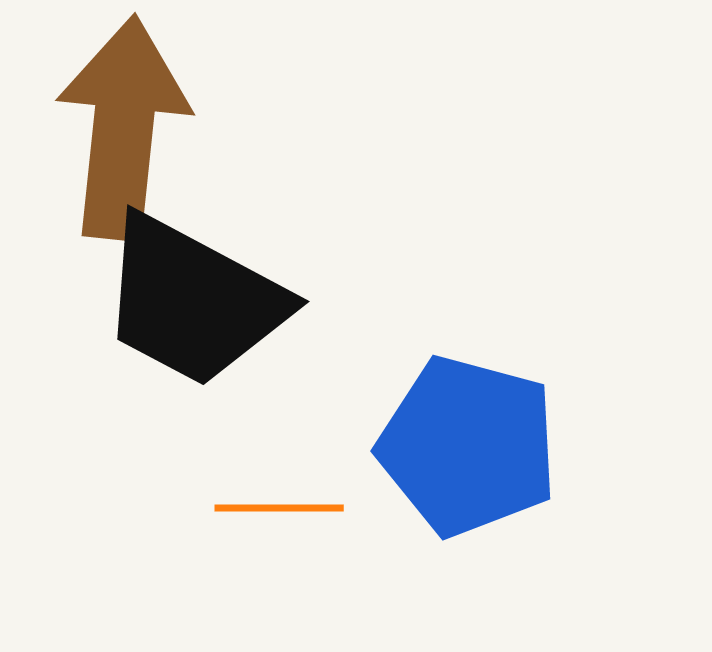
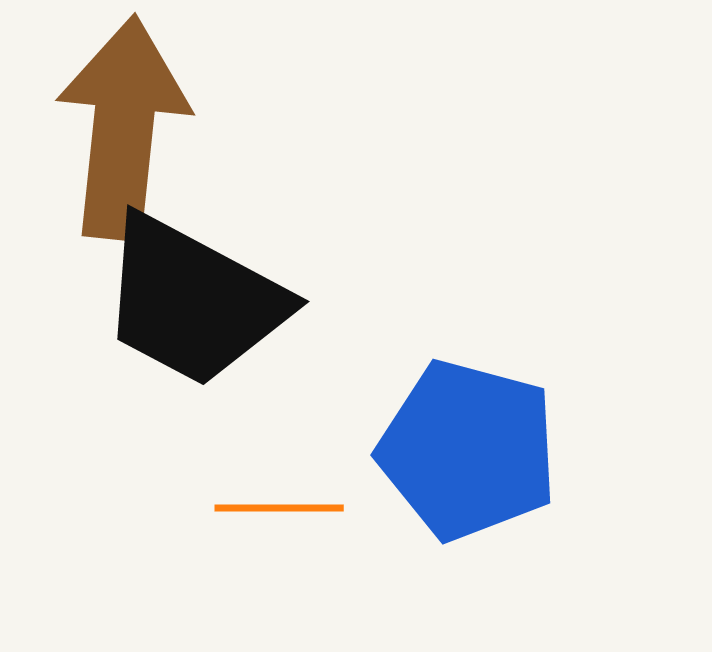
blue pentagon: moved 4 px down
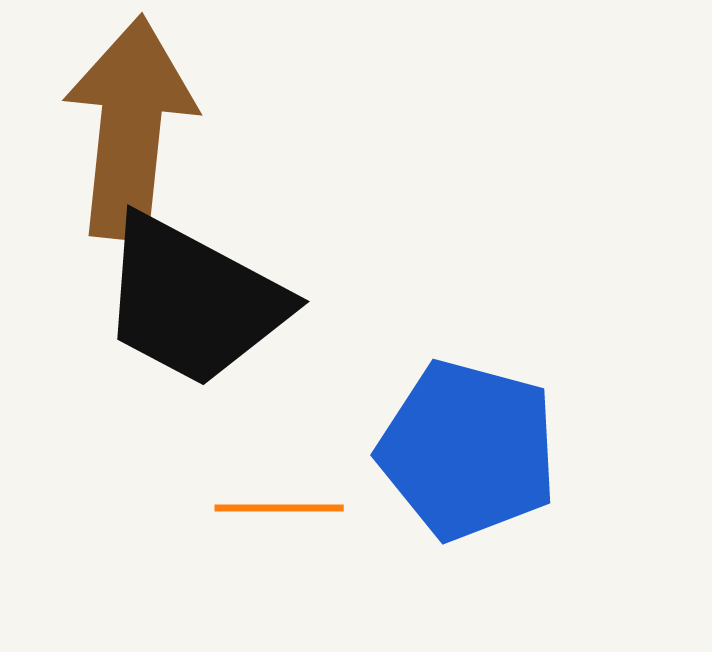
brown arrow: moved 7 px right
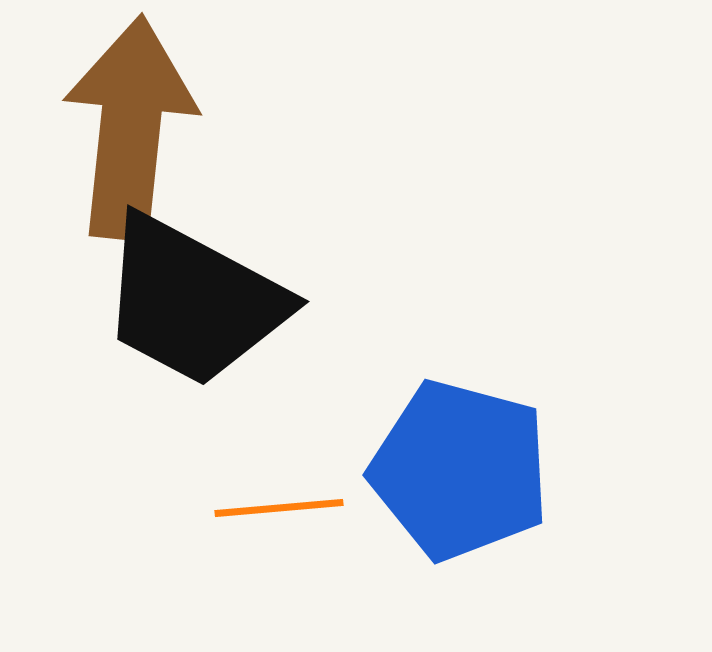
blue pentagon: moved 8 px left, 20 px down
orange line: rotated 5 degrees counterclockwise
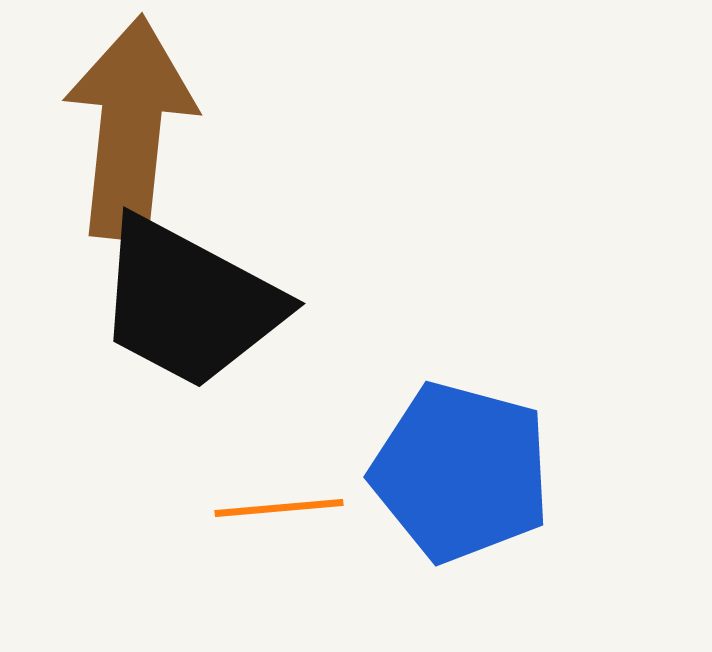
black trapezoid: moved 4 px left, 2 px down
blue pentagon: moved 1 px right, 2 px down
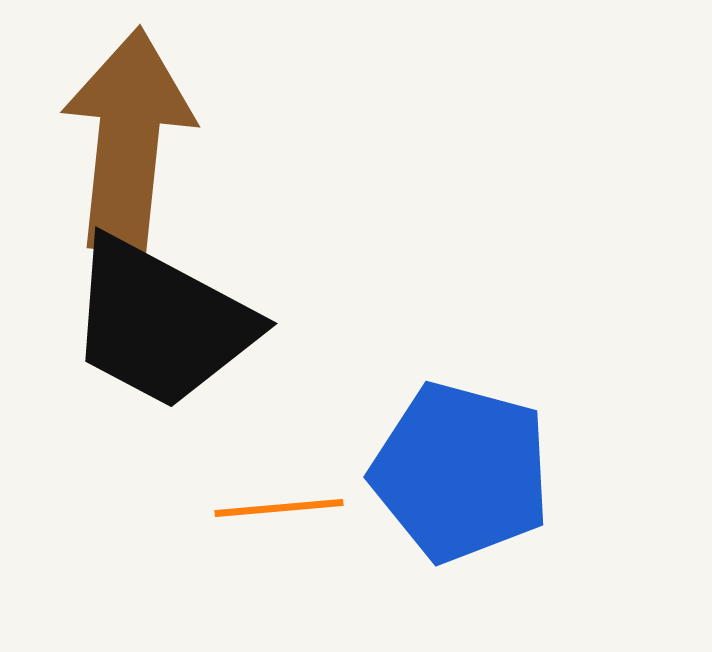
brown arrow: moved 2 px left, 12 px down
black trapezoid: moved 28 px left, 20 px down
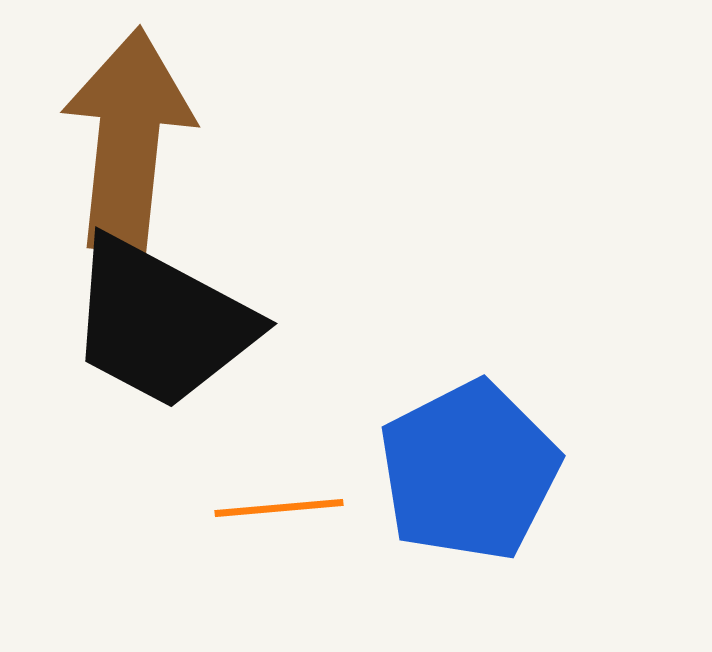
blue pentagon: moved 8 px right, 1 px up; rotated 30 degrees clockwise
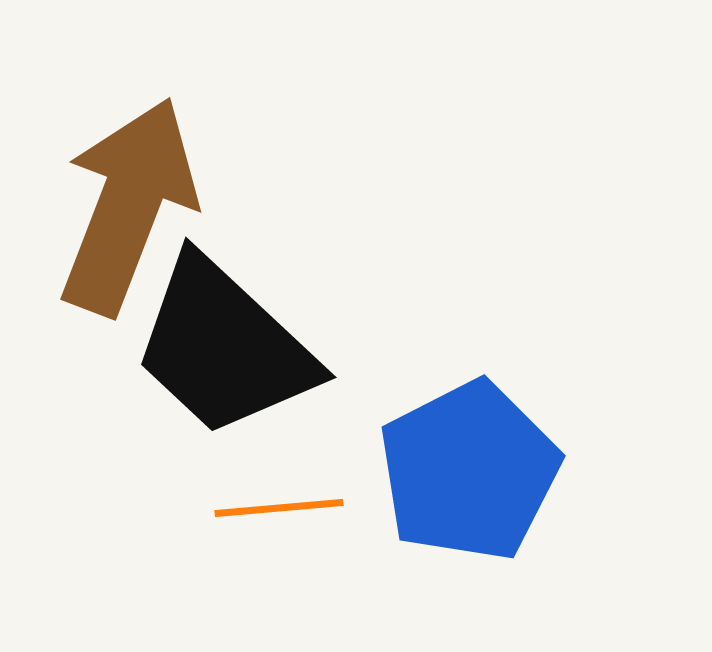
brown arrow: moved 66 px down; rotated 15 degrees clockwise
black trapezoid: moved 63 px right, 24 px down; rotated 15 degrees clockwise
